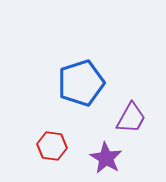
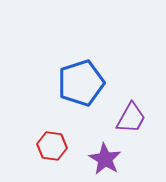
purple star: moved 1 px left, 1 px down
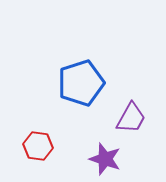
red hexagon: moved 14 px left
purple star: rotated 12 degrees counterclockwise
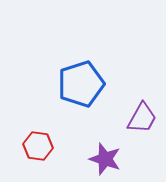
blue pentagon: moved 1 px down
purple trapezoid: moved 11 px right
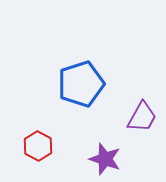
purple trapezoid: moved 1 px up
red hexagon: rotated 20 degrees clockwise
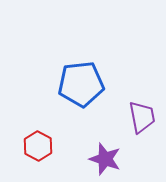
blue pentagon: rotated 12 degrees clockwise
purple trapezoid: rotated 40 degrees counterclockwise
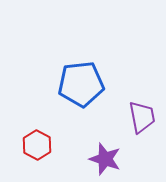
red hexagon: moved 1 px left, 1 px up
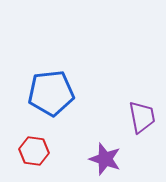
blue pentagon: moved 30 px left, 9 px down
red hexagon: moved 3 px left, 6 px down; rotated 20 degrees counterclockwise
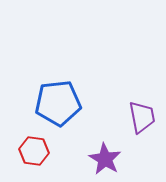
blue pentagon: moved 7 px right, 10 px down
purple star: rotated 12 degrees clockwise
